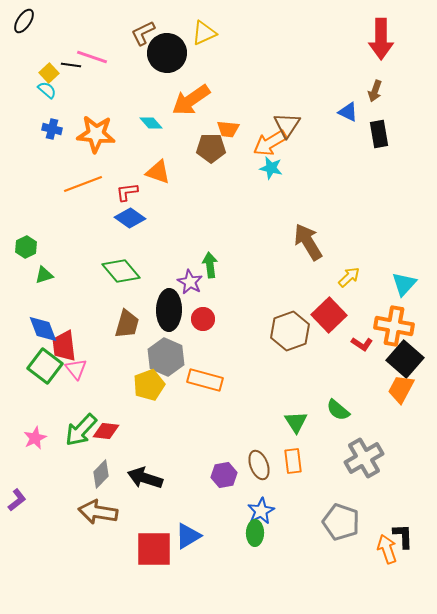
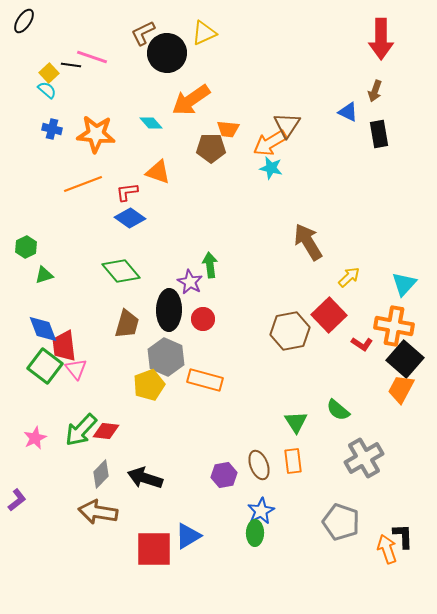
brown hexagon at (290, 331): rotated 9 degrees clockwise
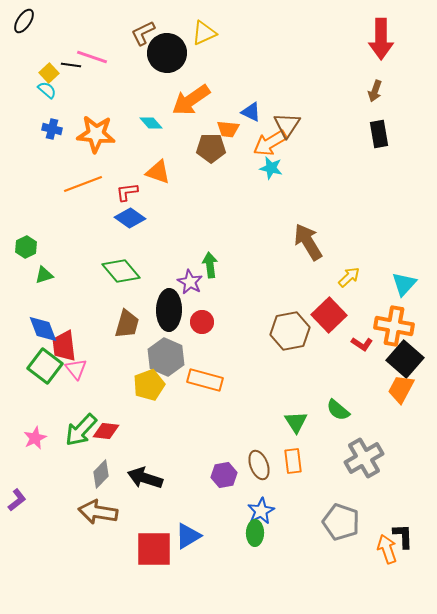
blue triangle at (348, 112): moved 97 px left
red circle at (203, 319): moved 1 px left, 3 px down
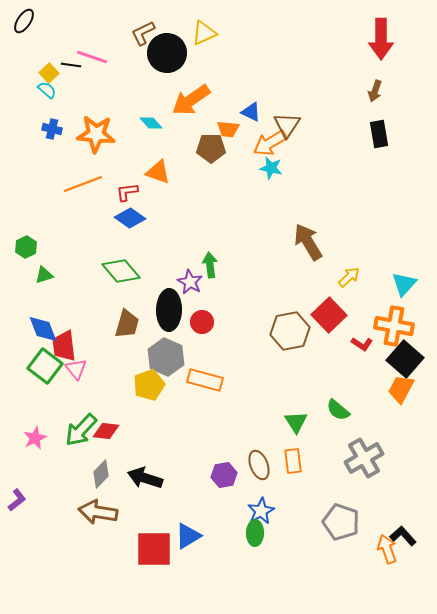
black L-shape at (403, 536): rotated 40 degrees counterclockwise
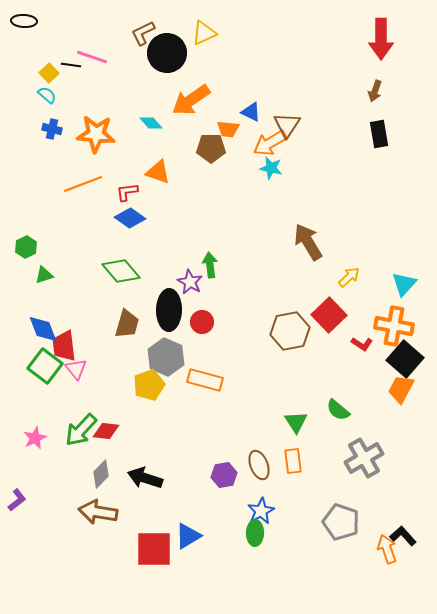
black ellipse at (24, 21): rotated 60 degrees clockwise
cyan semicircle at (47, 90): moved 5 px down
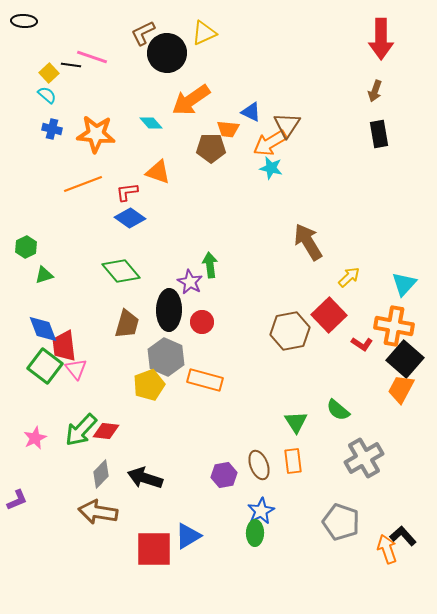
purple L-shape at (17, 500): rotated 15 degrees clockwise
